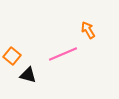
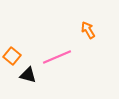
pink line: moved 6 px left, 3 px down
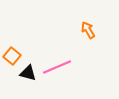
pink line: moved 10 px down
black triangle: moved 2 px up
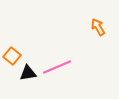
orange arrow: moved 10 px right, 3 px up
black triangle: rotated 24 degrees counterclockwise
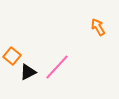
pink line: rotated 24 degrees counterclockwise
black triangle: moved 1 px up; rotated 18 degrees counterclockwise
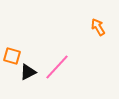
orange square: rotated 24 degrees counterclockwise
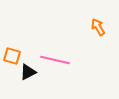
pink line: moved 2 px left, 7 px up; rotated 60 degrees clockwise
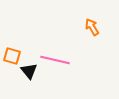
orange arrow: moved 6 px left
black triangle: moved 1 px right, 1 px up; rotated 42 degrees counterclockwise
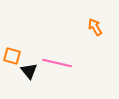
orange arrow: moved 3 px right
pink line: moved 2 px right, 3 px down
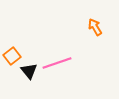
orange square: rotated 36 degrees clockwise
pink line: rotated 32 degrees counterclockwise
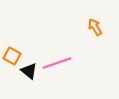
orange square: rotated 24 degrees counterclockwise
black triangle: rotated 12 degrees counterclockwise
